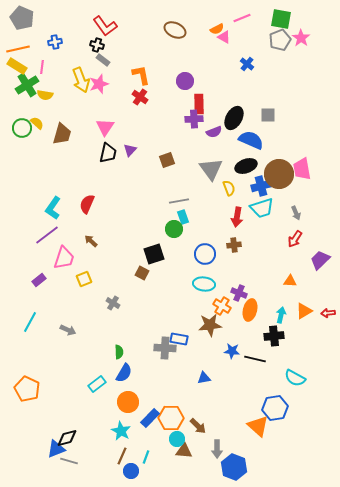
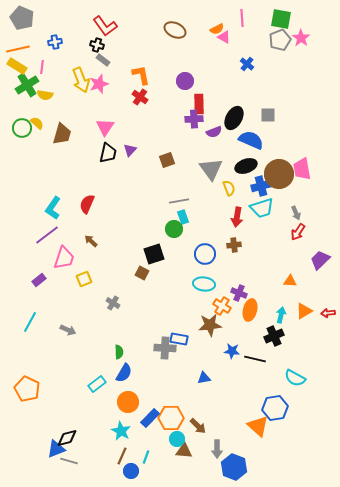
pink line at (242, 18): rotated 72 degrees counterclockwise
red arrow at (295, 239): moved 3 px right, 7 px up
black cross at (274, 336): rotated 18 degrees counterclockwise
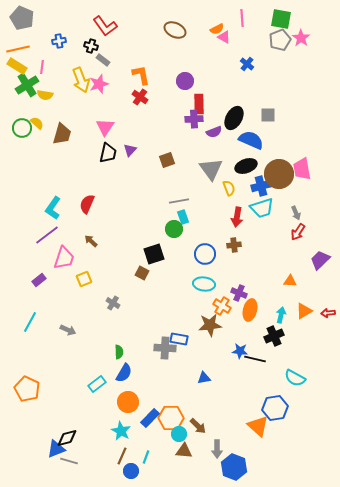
blue cross at (55, 42): moved 4 px right, 1 px up
black cross at (97, 45): moved 6 px left, 1 px down
blue star at (232, 351): moved 8 px right
cyan circle at (177, 439): moved 2 px right, 5 px up
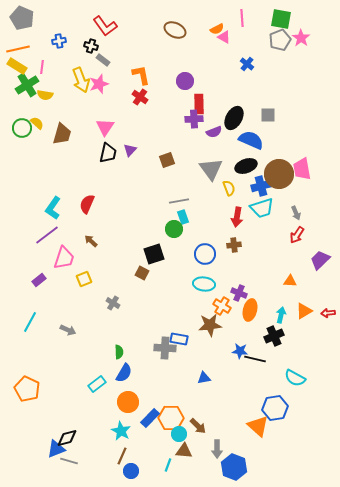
red arrow at (298, 232): moved 1 px left, 3 px down
cyan line at (146, 457): moved 22 px right, 8 px down
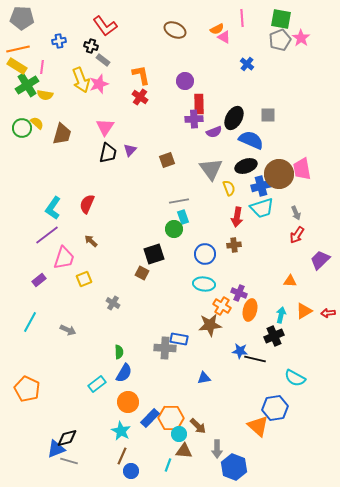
gray pentagon at (22, 18): rotated 20 degrees counterclockwise
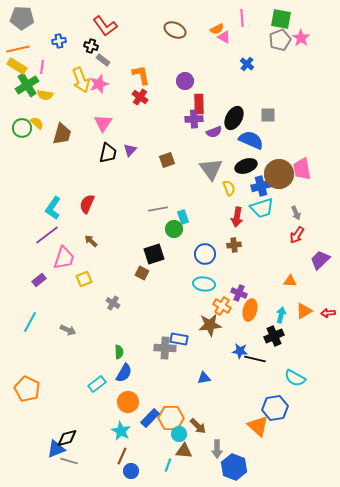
pink triangle at (105, 127): moved 2 px left, 4 px up
gray line at (179, 201): moved 21 px left, 8 px down
